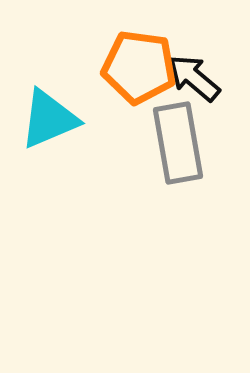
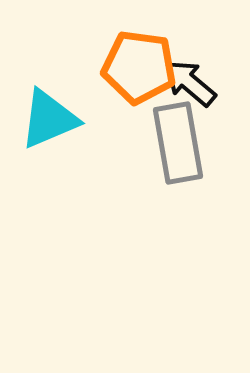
black arrow: moved 4 px left, 5 px down
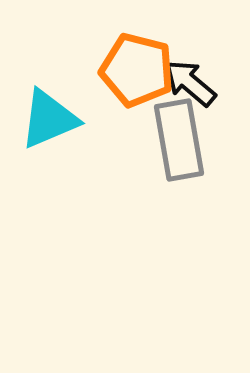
orange pentagon: moved 2 px left, 3 px down; rotated 6 degrees clockwise
gray rectangle: moved 1 px right, 3 px up
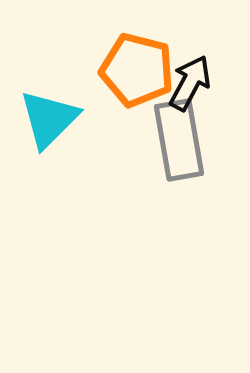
black arrow: rotated 78 degrees clockwise
cyan triangle: rotated 22 degrees counterclockwise
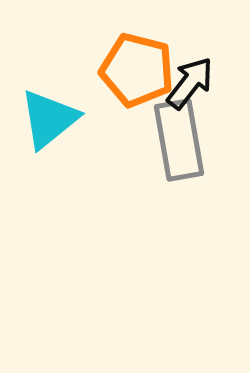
black arrow: rotated 10 degrees clockwise
cyan triangle: rotated 6 degrees clockwise
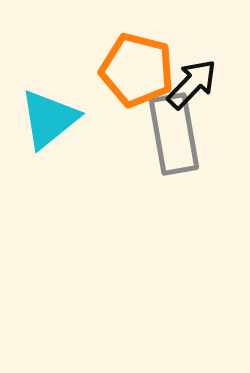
black arrow: moved 2 px right, 1 px down; rotated 6 degrees clockwise
gray rectangle: moved 5 px left, 6 px up
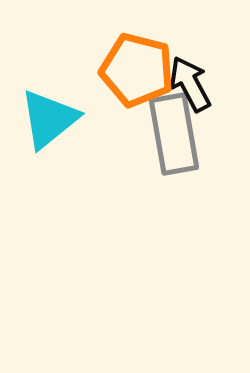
black arrow: moved 2 px left; rotated 72 degrees counterclockwise
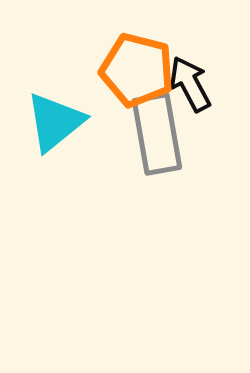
cyan triangle: moved 6 px right, 3 px down
gray rectangle: moved 17 px left
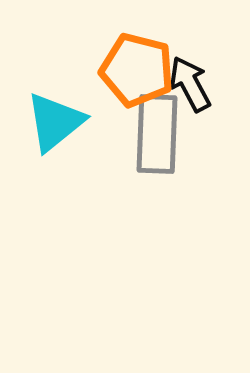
gray rectangle: rotated 12 degrees clockwise
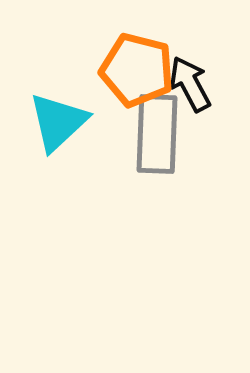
cyan triangle: moved 3 px right; rotated 4 degrees counterclockwise
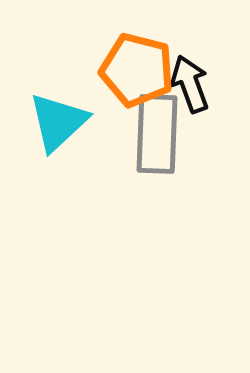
black arrow: rotated 8 degrees clockwise
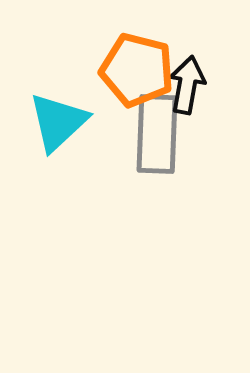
black arrow: moved 3 px left, 1 px down; rotated 30 degrees clockwise
